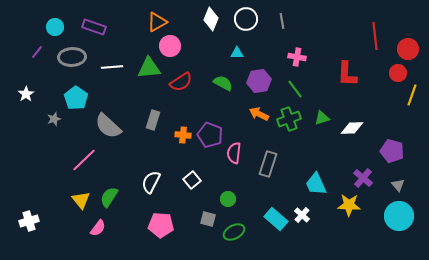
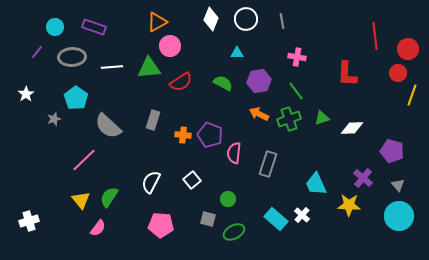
green line at (295, 89): moved 1 px right, 2 px down
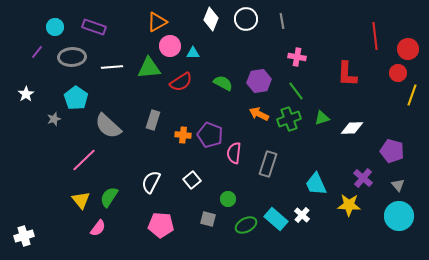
cyan triangle at (237, 53): moved 44 px left
white cross at (29, 221): moved 5 px left, 15 px down
green ellipse at (234, 232): moved 12 px right, 7 px up
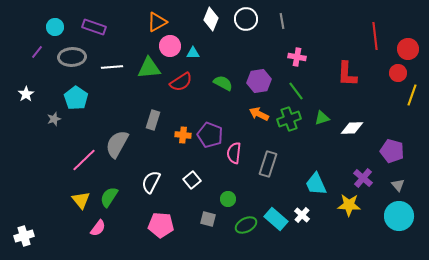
gray semicircle at (108, 126): moved 9 px right, 18 px down; rotated 76 degrees clockwise
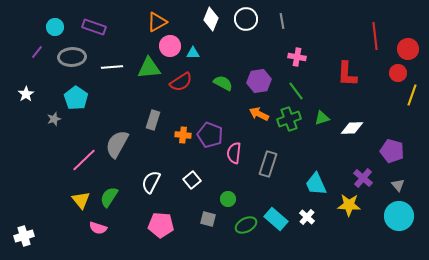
white cross at (302, 215): moved 5 px right, 2 px down
pink semicircle at (98, 228): rotated 72 degrees clockwise
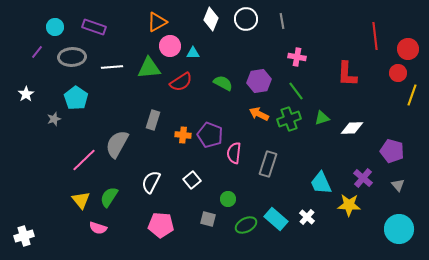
cyan trapezoid at (316, 184): moved 5 px right, 1 px up
cyan circle at (399, 216): moved 13 px down
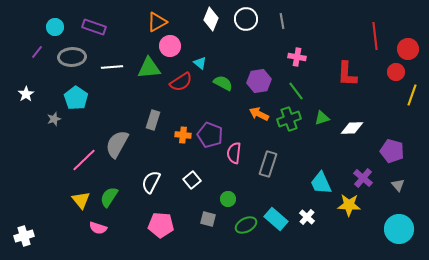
cyan triangle at (193, 53): moved 7 px right, 10 px down; rotated 40 degrees clockwise
red circle at (398, 73): moved 2 px left, 1 px up
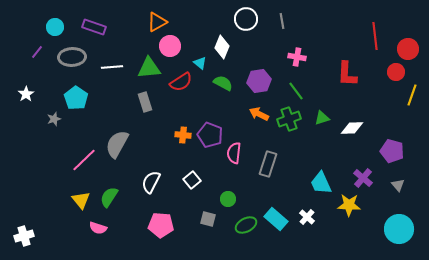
white diamond at (211, 19): moved 11 px right, 28 px down
gray rectangle at (153, 120): moved 8 px left, 18 px up; rotated 36 degrees counterclockwise
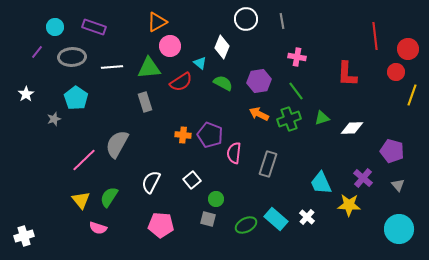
green circle at (228, 199): moved 12 px left
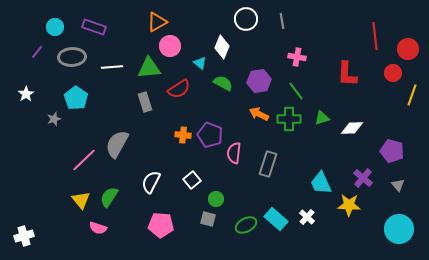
red circle at (396, 72): moved 3 px left, 1 px down
red semicircle at (181, 82): moved 2 px left, 7 px down
green cross at (289, 119): rotated 20 degrees clockwise
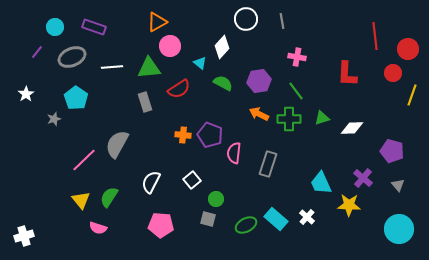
white diamond at (222, 47): rotated 20 degrees clockwise
gray ellipse at (72, 57): rotated 20 degrees counterclockwise
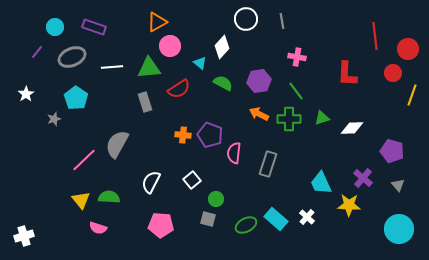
green semicircle at (109, 197): rotated 60 degrees clockwise
